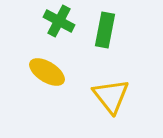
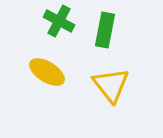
yellow triangle: moved 11 px up
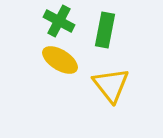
yellow ellipse: moved 13 px right, 12 px up
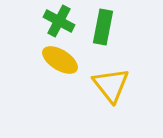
green rectangle: moved 2 px left, 3 px up
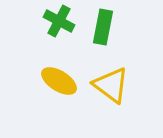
yellow ellipse: moved 1 px left, 21 px down
yellow triangle: rotated 15 degrees counterclockwise
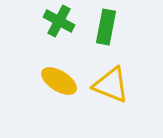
green rectangle: moved 3 px right
yellow triangle: rotated 15 degrees counterclockwise
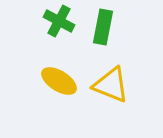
green rectangle: moved 3 px left
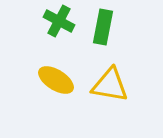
yellow ellipse: moved 3 px left, 1 px up
yellow triangle: moved 1 px left; rotated 12 degrees counterclockwise
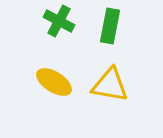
green rectangle: moved 7 px right, 1 px up
yellow ellipse: moved 2 px left, 2 px down
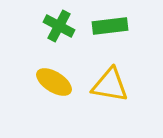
green cross: moved 5 px down
green rectangle: rotated 72 degrees clockwise
